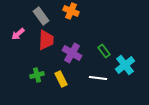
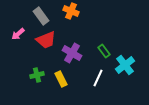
red trapezoid: rotated 65 degrees clockwise
white line: rotated 72 degrees counterclockwise
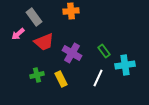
orange cross: rotated 28 degrees counterclockwise
gray rectangle: moved 7 px left, 1 px down
red trapezoid: moved 2 px left, 2 px down
cyan cross: rotated 30 degrees clockwise
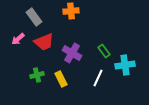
pink arrow: moved 5 px down
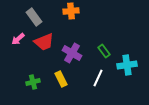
cyan cross: moved 2 px right
green cross: moved 4 px left, 7 px down
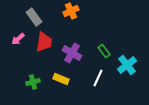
orange cross: rotated 21 degrees counterclockwise
red trapezoid: rotated 60 degrees counterclockwise
cyan cross: rotated 30 degrees counterclockwise
yellow rectangle: rotated 42 degrees counterclockwise
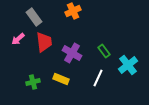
orange cross: moved 2 px right
red trapezoid: rotated 15 degrees counterclockwise
cyan cross: moved 1 px right
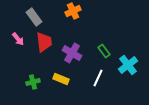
pink arrow: rotated 88 degrees counterclockwise
